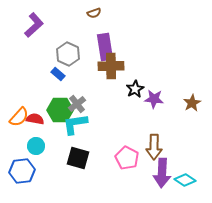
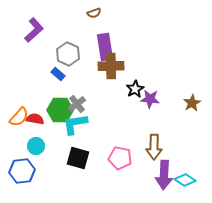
purple L-shape: moved 5 px down
purple star: moved 4 px left
pink pentagon: moved 7 px left; rotated 15 degrees counterclockwise
purple arrow: moved 2 px right, 2 px down
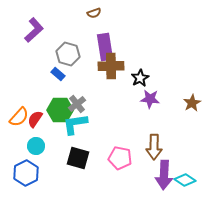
gray hexagon: rotated 10 degrees counterclockwise
black star: moved 5 px right, 11 px up
red semicircle: rotated 66 degrees counterclockwise
blue hexagon: moved 4 px right, 2 px down; rotated 20 degrees counterclockwise
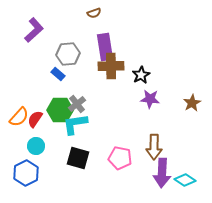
gray hexagon: rotated 20 degrees counterclockwise
black star: moved 1 px right, 3 px up
purple arrow: moved 2 px left, 2 px up
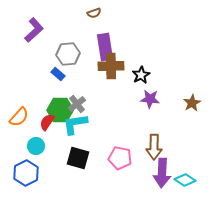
red semicircle: moved 12 px right, 3 px down
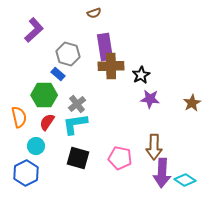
gray hexagon: rotated 20 degrees clockwise
green hexagon: moved 16 px left, 15 px up
orange semicircle: rotated 55 degrees counterclockwise
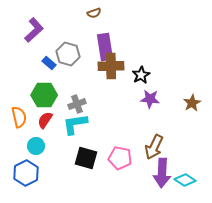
blue rectangle: moved 9 px left, 11 px up
gray cross: rotated 18 degrees clockwise
red semicircle: moved 2 px left, 2 px up
brown arrow: rotated 25 degrees clockwise
black square: moved 8 px right
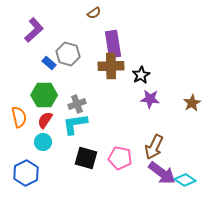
brown semicircle: rotated 16 degrees counterclockwise
purple rectangle: moved 8 px right, 3 px up
cyan circle: moved 7 px right, 4 px up
purple arrow: rotated 56 degrees counterclockwise
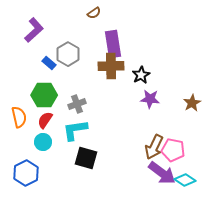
gray hexagon: rotated 15 degrees clockwise
cyan L-shape: moved 6 px down
pink pentagon: moved 53 px right, 8 px up
